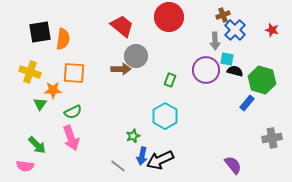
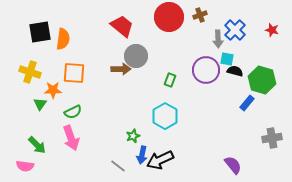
brown cross: moved 23 px left
gray arrow: moved 3 px right, 2 px up
blue arrow: moved 1 px up
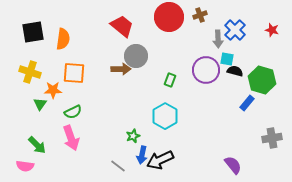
black square: moved 7 px left
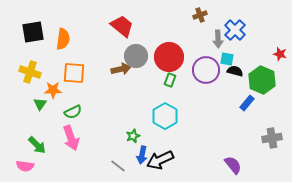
red circle: moved 40 px down
red star: moved 8 px right, 24 px down
brown arrow: rotated 12 degrees counterclockwise
green hexagon: rotated 8 degrees clockwise
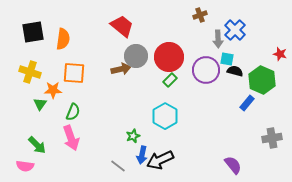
green rectangle: rotated 24 degrees clockwise
green semicircle: rotated 42 degrees counterclockwise
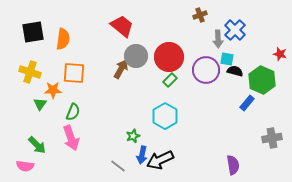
brown arrow: rotated 48 degrees counterclockwise
purple semicircle: rotated 30 degrees clockwise
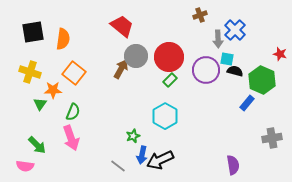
orange square: rotated 35 degrees clockwise
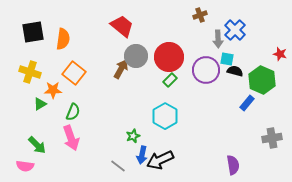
green triangle: rotated 24 degrees clockwise
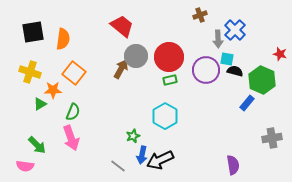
green rectangle: rotated 32 degrees clockwise
